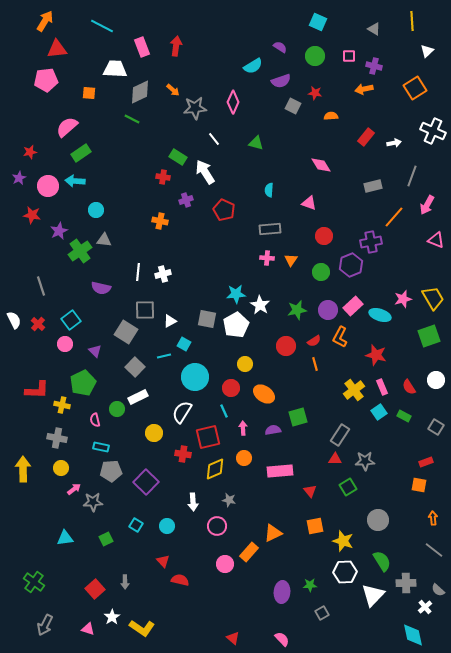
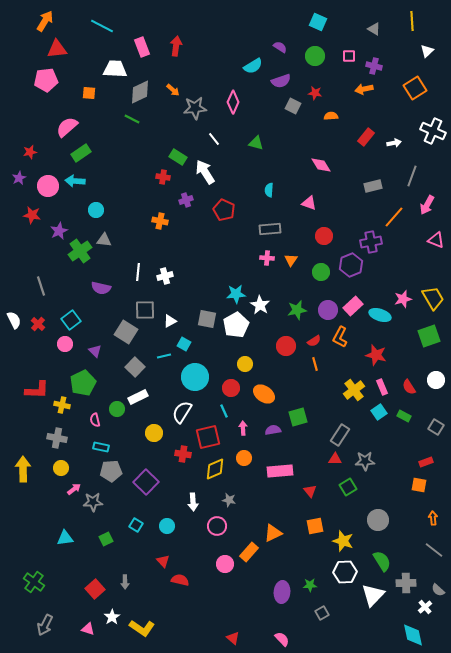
white cross at (163, 274): moved 2 px right, 2 px down
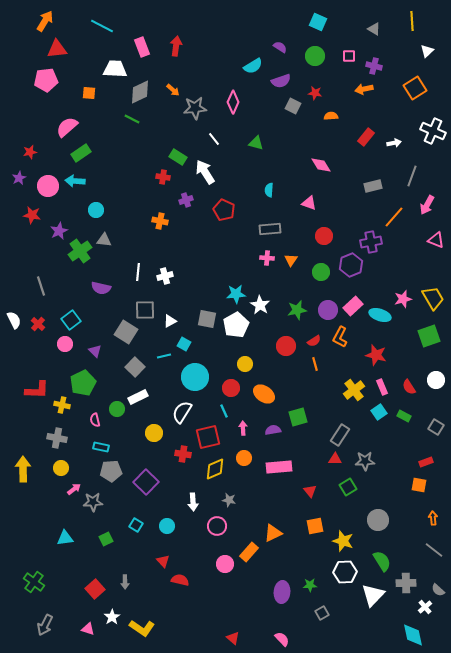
pink rectangle at (280, 471): moved 1 px left, 4 px up
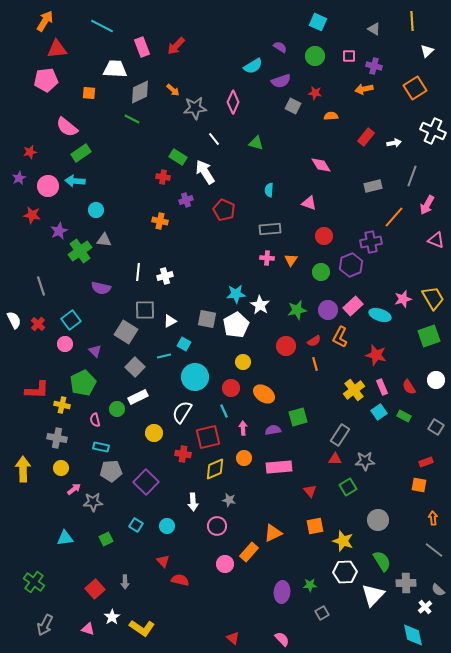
red arrow at (176, 46): rotated 144 degrees counterclockwise
pink semicircle at (67, 127): rotated 100 degrees counterclockwise
yellow circle at (245, 364): moved 2 px left, 2 px up
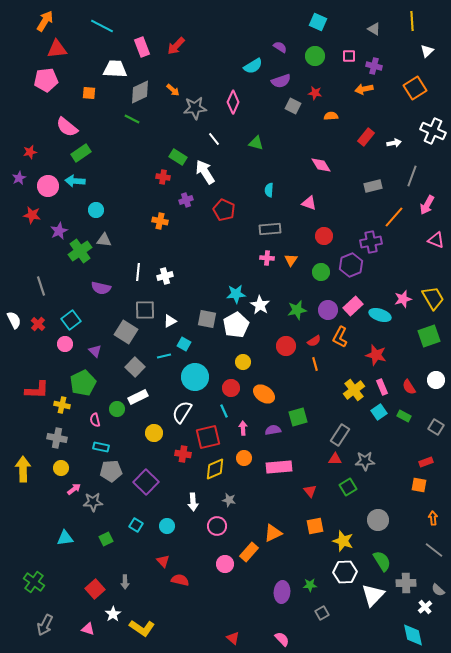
white star at (112, 617): moved 1 px right, 3 px up
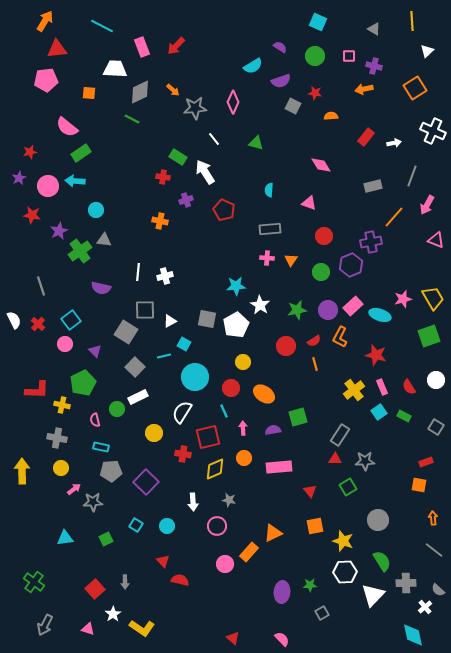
cyan star at (236, 294): moved 8 px up
yellow arrow at (23, 469): moved 1 px left, 2 px down
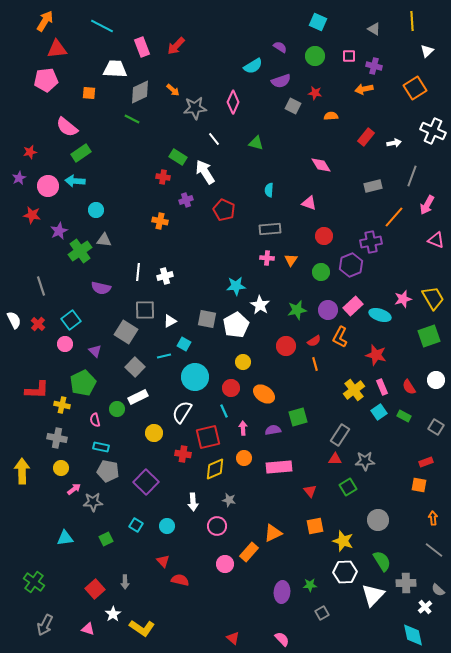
gray pentagon at (111, 471): moved 3 px left; rotated 15 degrees clockwise
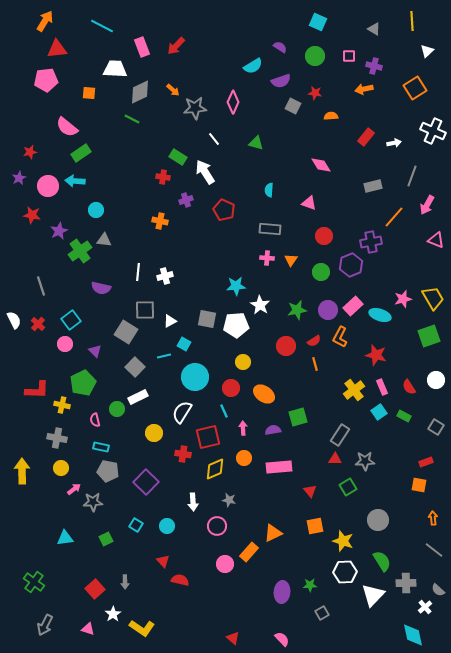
gray rectangle at (270, 229): rotated 10 degrees clockwise
white pentagon at (236, 325): rotated 25 degrees clockwise
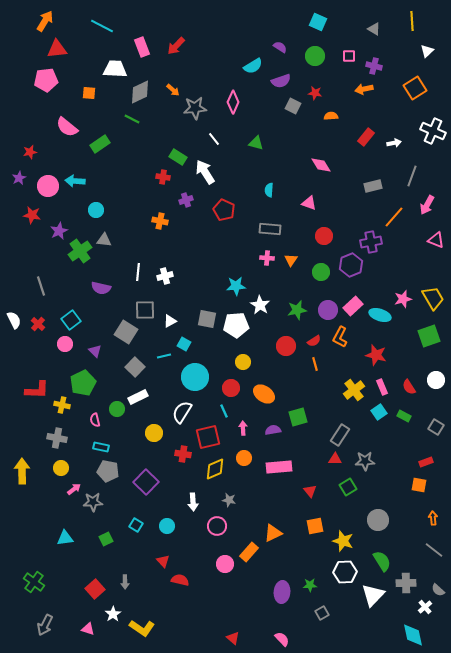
green rectangle at (81, 153): moved 19 px right, 9 px up
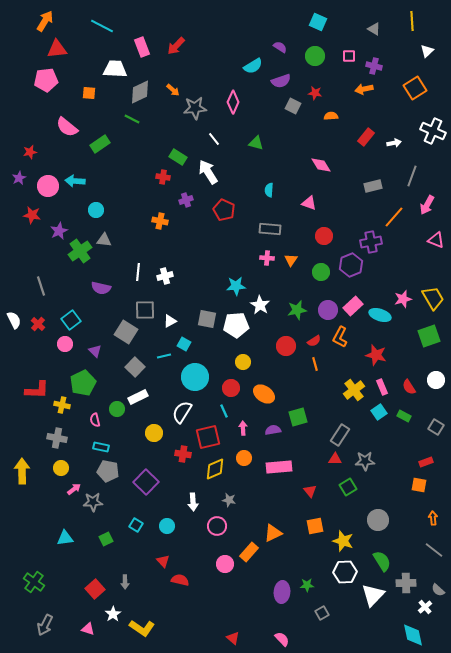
white arrow at (205, 172): moved 3 px right
green star at (310, 585): moved 3 px left
